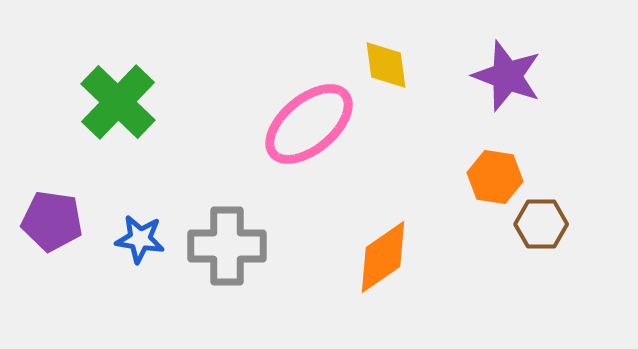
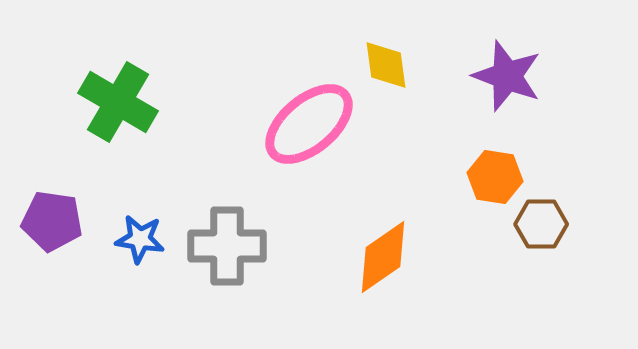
green cross: rotated 14 degrees counterclockwise
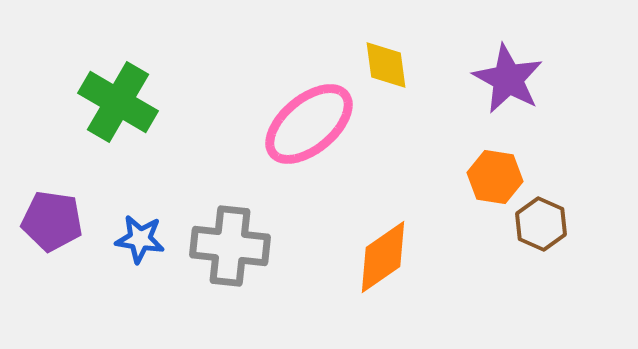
purple star: moved 1 px right, 3 px down; rotated 8 degrees clockwise
brown hexagon: rotated 24 degrees clockwise
gray cross: moved 3 px right; rotated 6 degrees clockwise
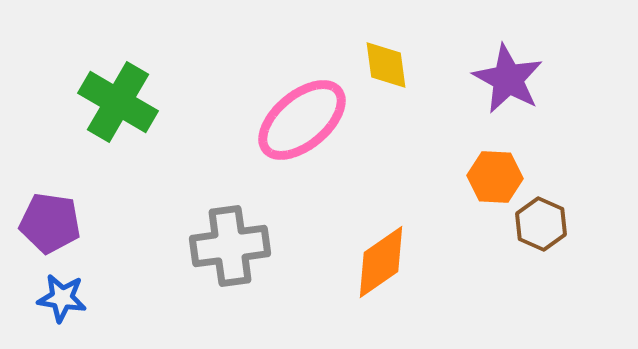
pink ellipse: moved 7 px left, 4 px up
orange hexagon: rotated 6 degrees counterclockwise
purple pentagon: moved 2 px left, 2 px down
blue star: moved 78 px left, 59 px down
gray cross: rotated 14 degrees counterclockwise
orange diamond: moved 2 px left, 5 px down
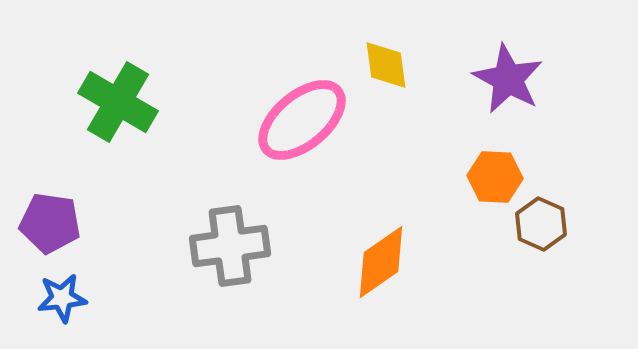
blue star: rotated 15 degrees counterclockwise
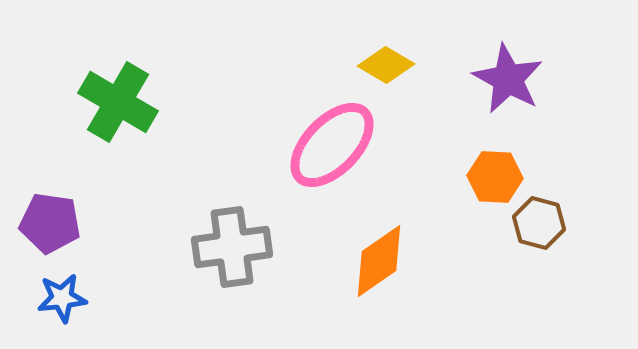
yellow diamond: rotated 52 degrees counterclockwise
pink ellipse: moved 30 px right, 25 px down; rotated 6 degrees counterclockwise
brown hexagon: moved 2 px left, 1 px up; rotated 9 degrees counterclockwise
gray cross: moved 2 px right, 1 px down
orange diamond: moved 2 px left, 1 px up
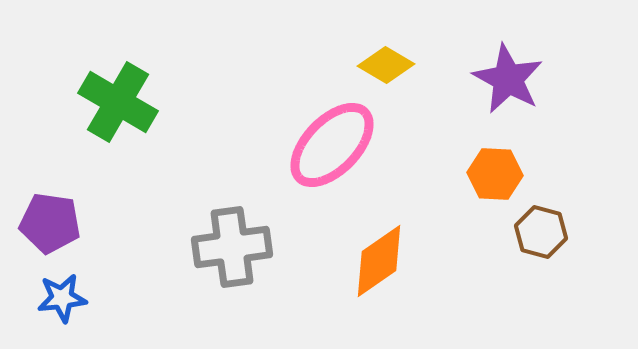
orange hexagon: moved 3 px up
brown hexagon: moved 2 px right, 9 px down
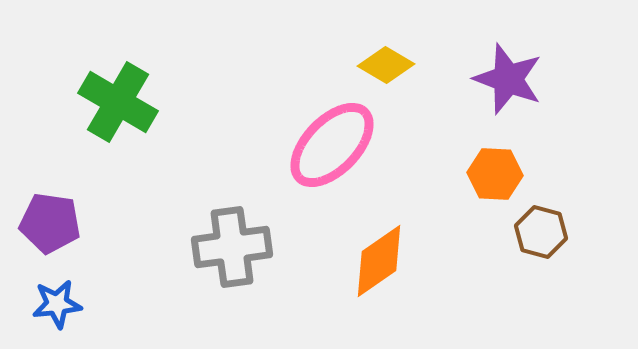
purple star: rotated 8 degrees counterclockwise
blue star: moved 5 px left, 6 px down
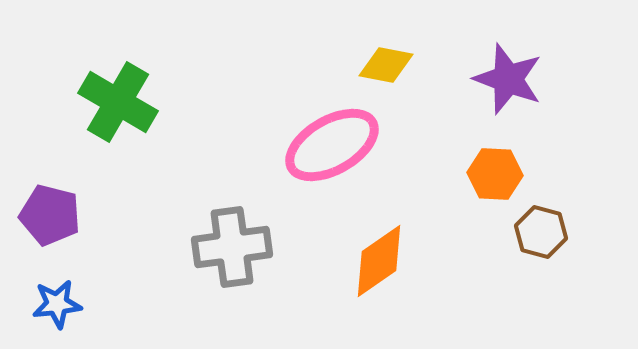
yellow diamond: rotated 20 degrees counterclockwise
pink ellipse: rotated 16 degrees clockwise
purple pentagon: moved 8 px up; rotated 6 degrees clockwise
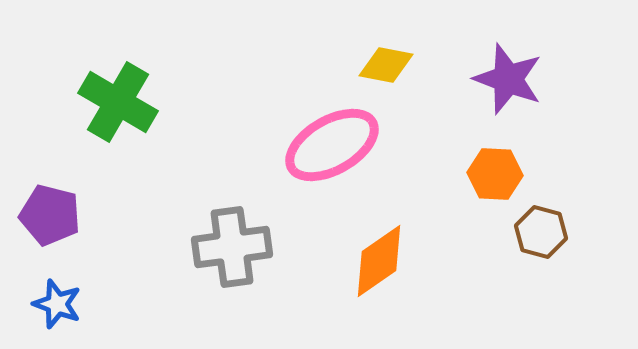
blue star: rotated 27 degrees clockwise
